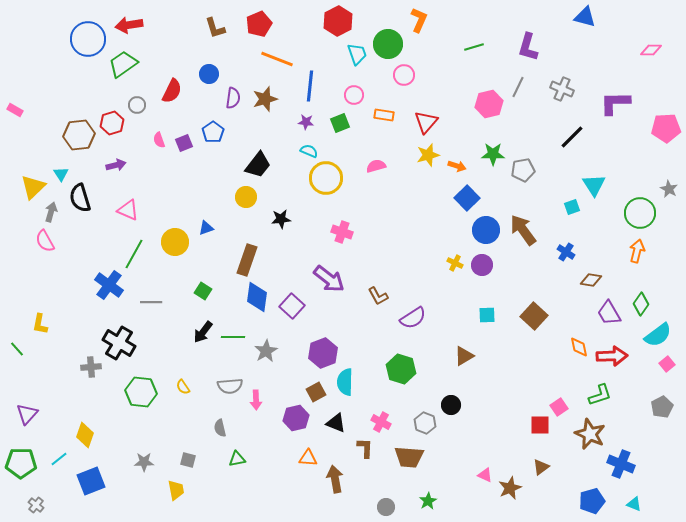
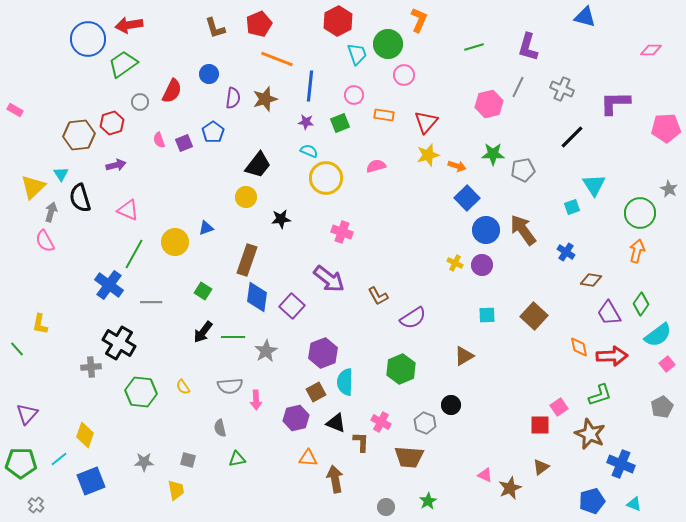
gray circle at (137, 105): moved 3 px right, 3 px up
green hexagon at (401, 369): rotated 20 degrees clockwise
brown L-shape at (365, 448): moved 4 px left, 6 px up
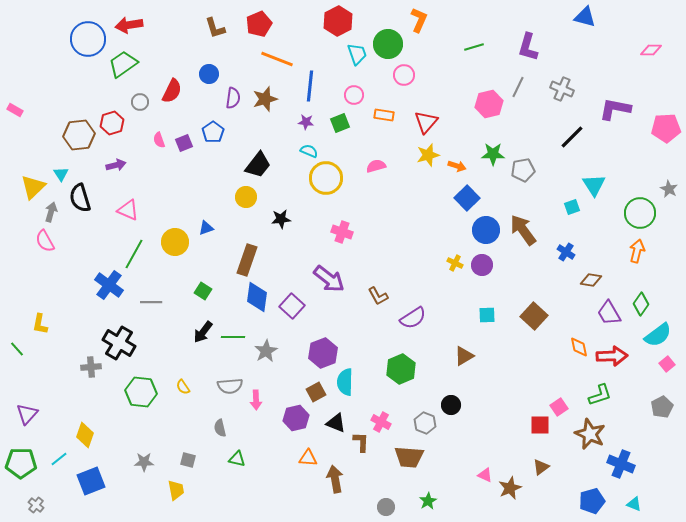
purple L-shape at (615, 103): moved 6 px down; rotated 12 degrees clockwise
green triangle at (237, 459): rotated 24 degrees clockwise
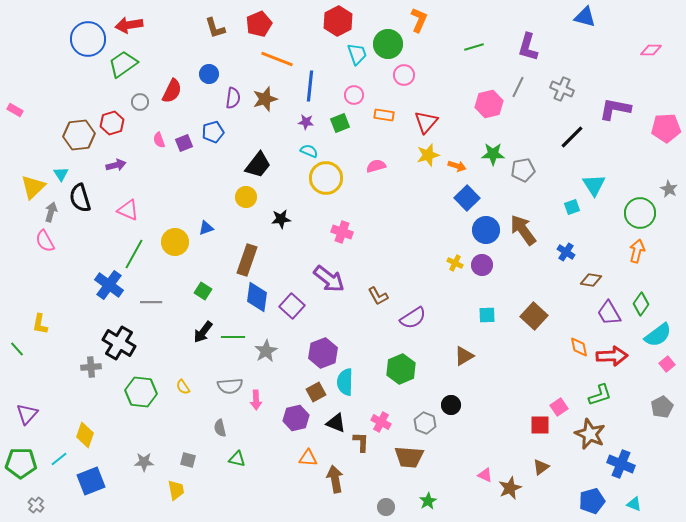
blue pentagon at (213, 132): rotated 20 degrees clockwise
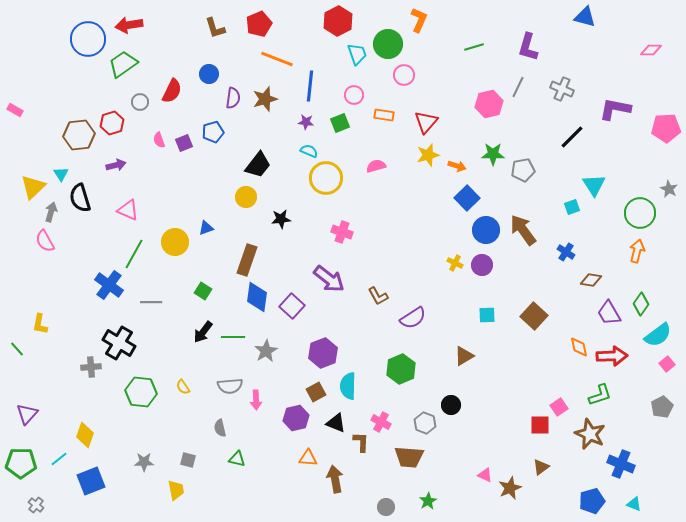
cyan semicircle at (345, 382): moved 3 px right, 4 px down
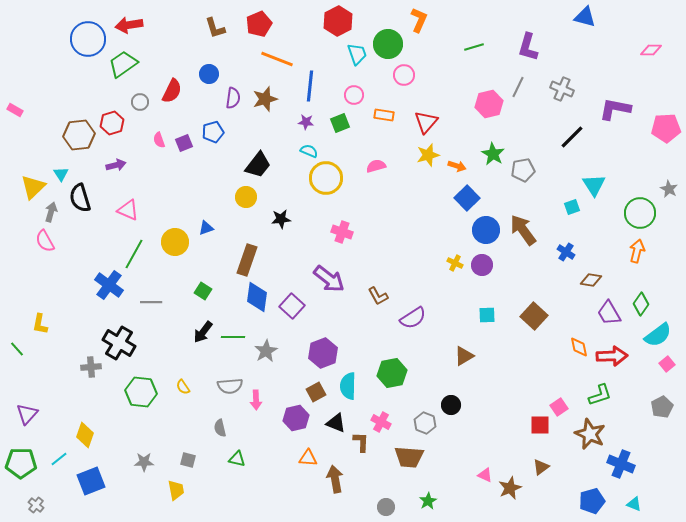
green star at (493, 154): rotated 30 degrees clockwise
green hexagon at (401, 369): moved 9 px left, 4 px down; rotated 12 degrees clockwise
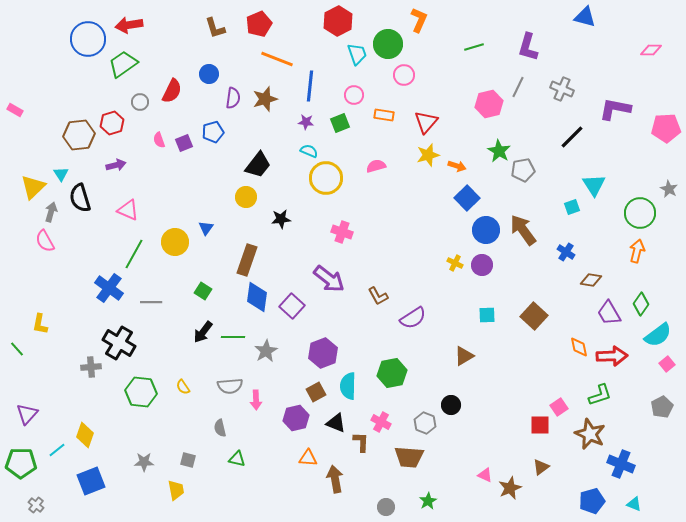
green star at (493, 154): moved 6 px right, 3 px up
blue triangle at (206, 228): rotated 35 degrees counterclockwise
blue cross at (109, 285): moved 3 px down
cyan line at (59, 459): moved 2 px left, 9 px up
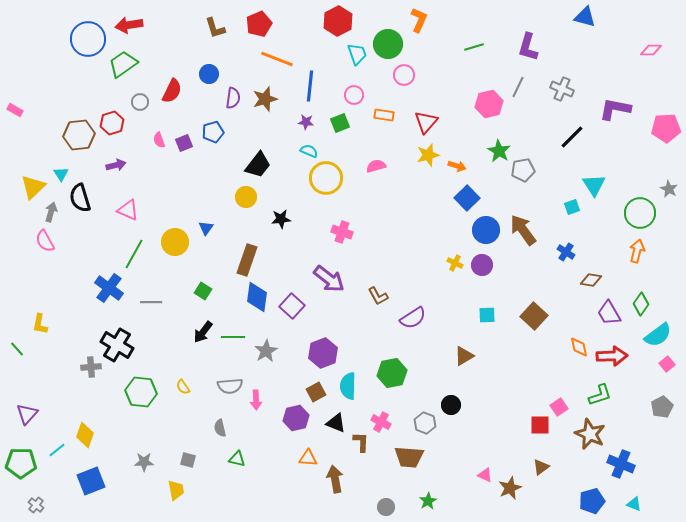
black cross at (119, 343): moved 2 px left, 2 px down
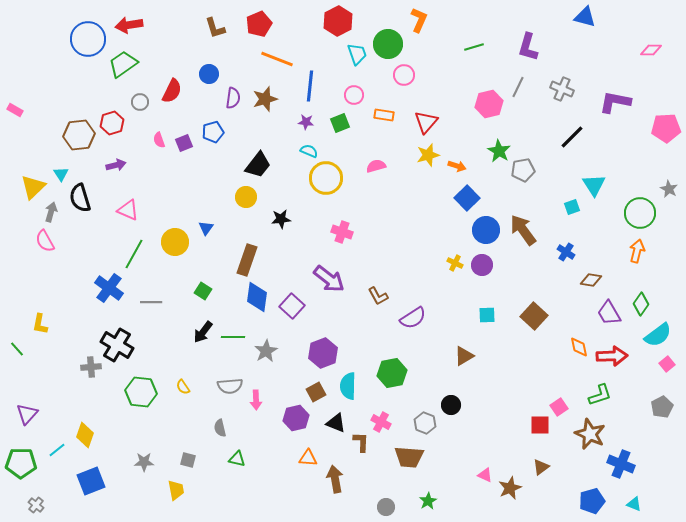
purple L-shape at (615, 109): moved 7 px up
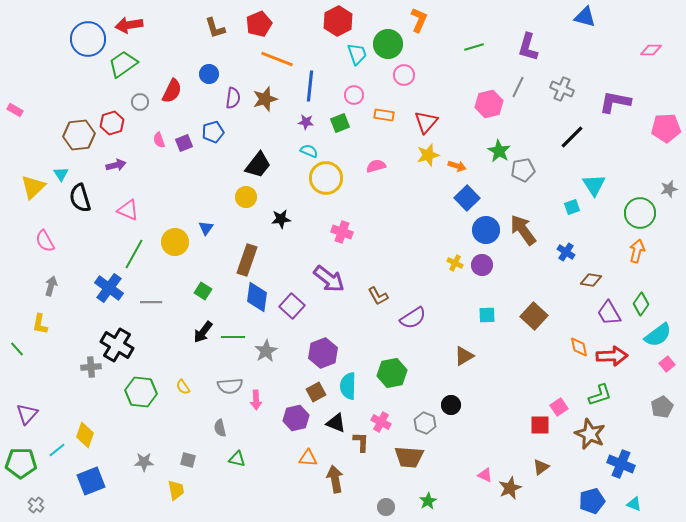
gray star at (669, 189): rotated 30 degrees clockwise
gray arrow at (51, 212): moved 74 px down
